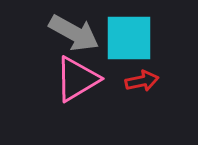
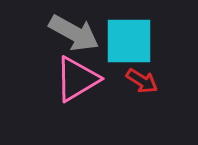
cyan square: moved 3 px down
red arrow: rotated 44 degrees clockwise
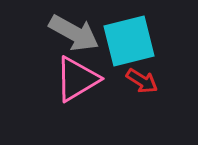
cyan square: rotated 14 degrees counterclockwise
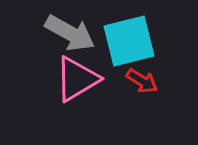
gray arrow: moved 4 px left
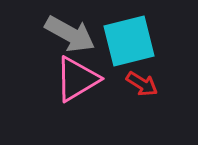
gray arrow: moved 1 px down
red arrow: moved 3 px down
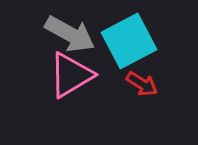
cyan square: rotated 14 degrees counterclockwise
pink triangle: moved 6 px left, 4 px up
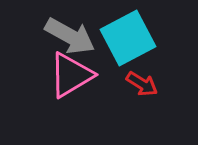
gray arrow: moved 2 px down
cyan square: moved 1 px left, 3 px up
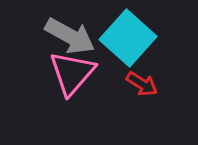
cyan square: rotated 20 degrees counterclockwise
pink triangle: moved 1 px right, 2 px up; rotated 18 degrees counterclockwise
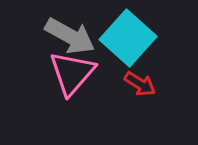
red arrow: moved 2 px left
